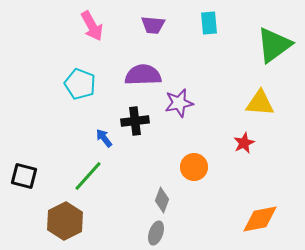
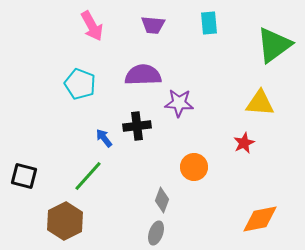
purple star: rotated 16 degrees clockwise
black cross: moved 2 px right, 5 px down
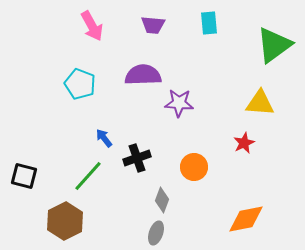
black cross: moved 32 px down; rotated 12 degrees counterclockwise
orange diamond: moved 14 px left
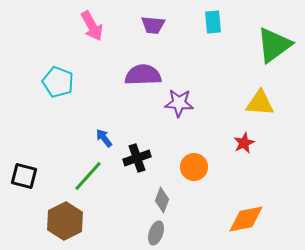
cyan rectangle: moved 4 px right, 1 px up
cyan pentagon: moved 22 px left, 2 px up
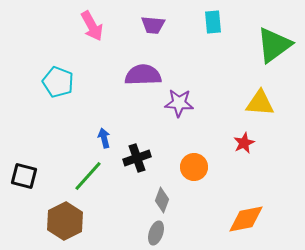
blue arrow: rotated 24 degrees clockwise
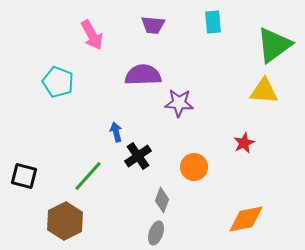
pink arrow: moved 9 px down
yellow triangle: moved 4 px right, 12 px up
blue arrow: moved 12 px right, 6 px up
black cross: moved 1 px right, 2 px up; rotated 16 degrees counterclockwise
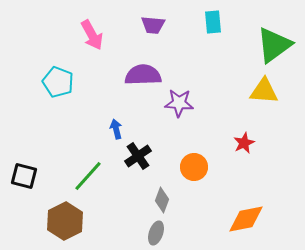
blue arrow: moved 3 px up
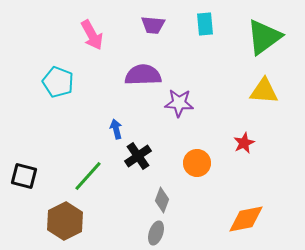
cyan rectangle: moved 8 px left, 2 px down
green triangle: moved 10 px left, 8 px up
orange circle: moved 3 px right, 4 px up
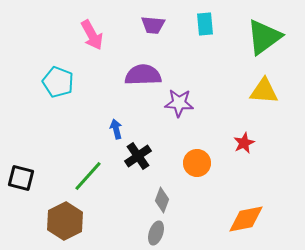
black square: moved 3 px left, 2 px down
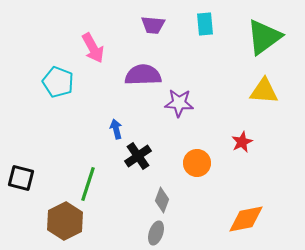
pink arrow: moved 1 px right, 13 px down
red star: moved 2 px left, 1 px up
green line: moved 8 px down; rotated 24 degrees counterclockwise
